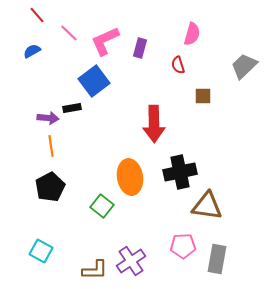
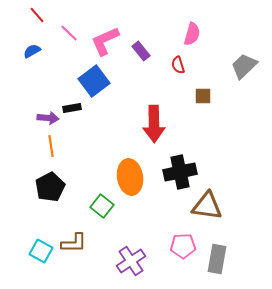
purple rectangle: moved 1 px right, 3 px down; rotated 54 degrees counterclockwise
brown L-shape: moved 21 px left, 27 px up
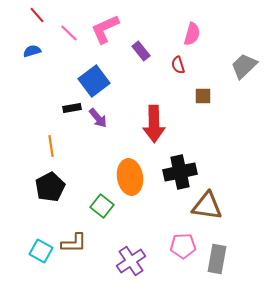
pink L-shape: moved 12 px up
blue semicircle: rotated 12 degrees clockwise
purple arrow: moved 50 px right; rotated 45 degrees clockwise
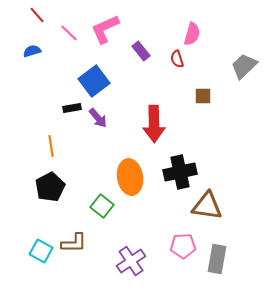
red semicircle: moved 1 px left, 6 px up
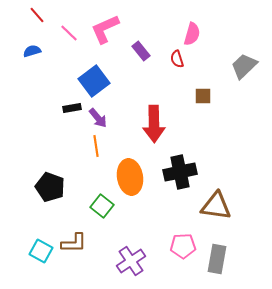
orange line: moved 45 px right
black pentagon: rotated 24 degrees counterclockwise
brown triangle: moved 9 px right
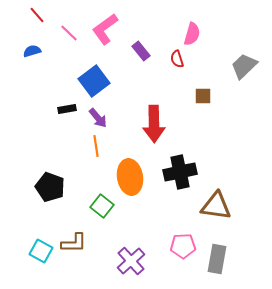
pink L-shape: rotated 12 degrees counterclockwise
black rectangle: moved 5 px left, 1 px down
purple cross: rotated 8 degrees counterclockwise
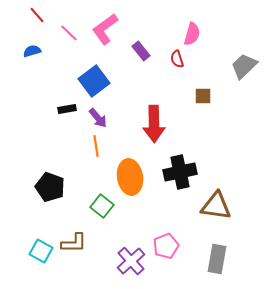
pink pentagon: moved 17 px left; rotated 20 degrees counterclockwise
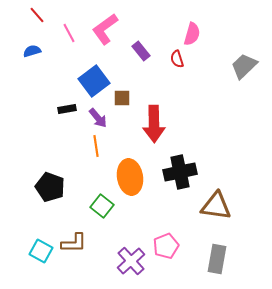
pink line: rotated 18 degrees clockwise
brown square: moved 81 px left, 2 px down
